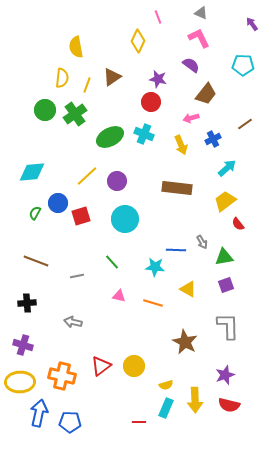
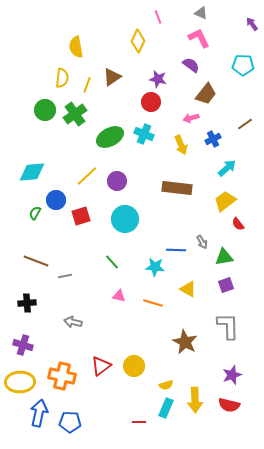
blue circle at (58, 203): moved 2 px left, 3 px up
gray line at (77, 276): moved 12 px left
purple star at (225, 375): moved 7 px right
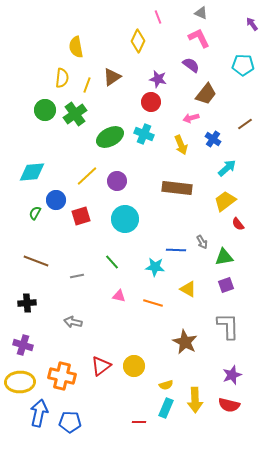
blue cross at (213, 139): rotated 28 degrees counterclockwise
gray line at (65, 276): moved 12 px right
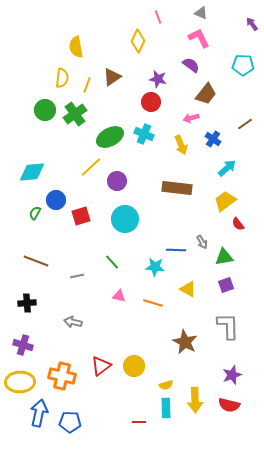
yellow line at (87, 176): moved 4 px right, 9 px up
cyan rectangle at (166, 408): rotated 24 degrees counterclockwise
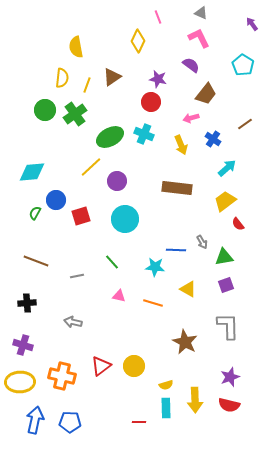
cyan pentagon at (243, 65): rotated 30 degrees clockwise
purple star at (232, 375): moved 2 px left, 2 px down
blue arrow at (39, 413): moved 4 px left, 7 px down
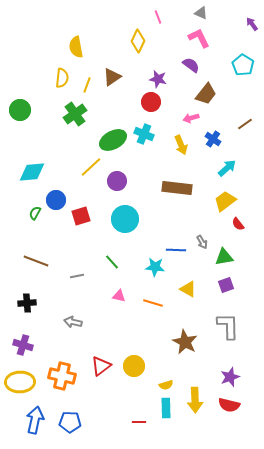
green circle at (45, 110): moved 25 px left
green ellipse at (110, 137): moved 3 px right, 3 px down
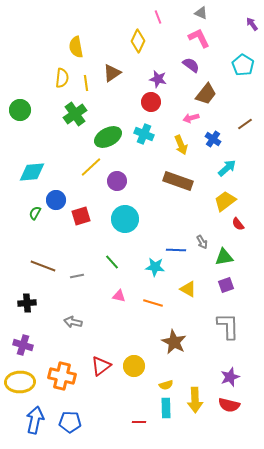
brown triangle at (112, 77): moved 4 px up
yellow line at (87, 85): moved 1 px left, 2 px up; rotated 28 degrees counterclockwise
green ellipse at (113, 140): moved 5 px left, 3 px up
brown rectangle at (177, 188): moved 1 px right, 7 px up; rotated 12 degrees clockwise
brown line at (36, 261): moved 7 px right, 5 px down
brown star at (185, 342): moved 11 px left
